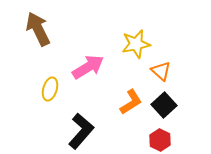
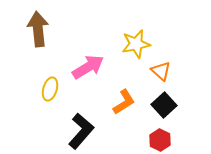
brown arrow: rotated 20 degrees clockwise
orange L-shape: moved 7 px left
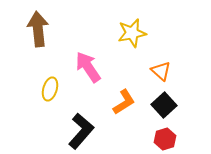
yellow star: moved 4 px left, 11 px up
pink arrow: rotated 92 degrees counterclockwise
red hexagon: moved 5 px right, 1 px up; rotated 15 degrees clockwise
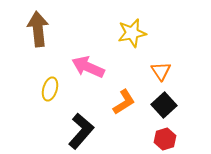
pink arrow: rotated 32 degrees counterclockwise
orange triangle: rotated 15 degrees clockwise
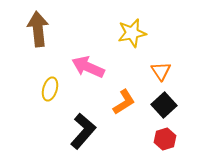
black L-shape: moved 2 px right
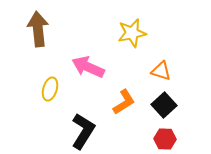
orange triangle: rotated 40 degrees counterclockwise
black L-shape: rotated 9 degrees counterclockwise
red hexagon: rotated 20 degrees clockwise
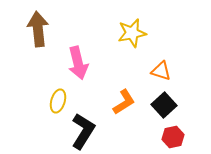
pink arrow: moved 10 px left, 4 px up; rotated 128 degrees counterclockwise
yellow ellipse: moved 8 px right, 12 px down
red hexagon: moved 8 px right, 2 px up; rotated 15 degrees counterclockwise
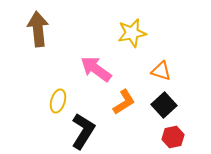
pink arrow: moved 18 px right, 6 px down; rotated 140 degrees clockwise
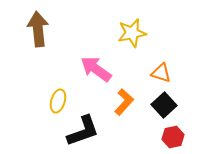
orange triangle: moved 2 px down
orange L-shape: rotated 16 degrees counterclockwise
black L-shape: rotated 39 degrees clockwise
